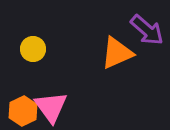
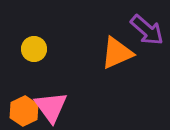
yellow circle: moved 1 px right
orange hexagon: moved 1 px right
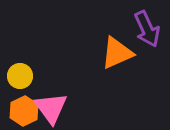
purple arrow: moved 1 px up; rotated 24 degrees clockwise
yellow circle: moved 14 px left, 27 px down
pink triangle: moved 1 px down
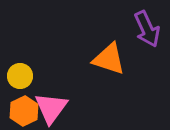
orange triangle: moved 8 px left, 6 px down; rotated 42 degrees clockwise
pink triangle: rotated 12 degrees clockwise
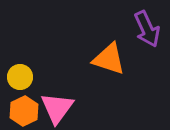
yellow circle: moved 1 px down
pink triangle: moved 6 px right
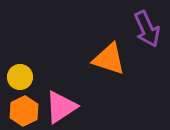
pink triangle: moved 4 px right, 1 px up; rotated 21 degrees clockwise
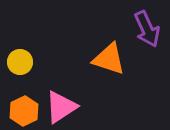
yellow circle: moved 15 px up
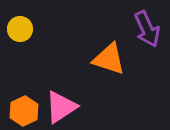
yellow circle: moved 33 px up
